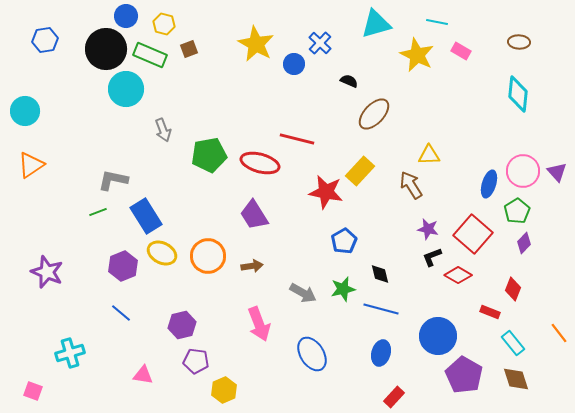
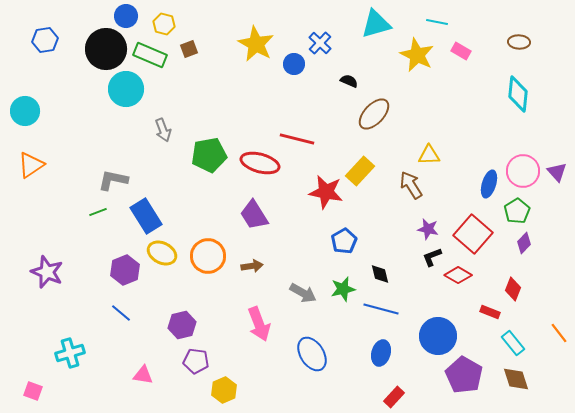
purple hexagon at (123, 266): moved 2 px right, 4 px down
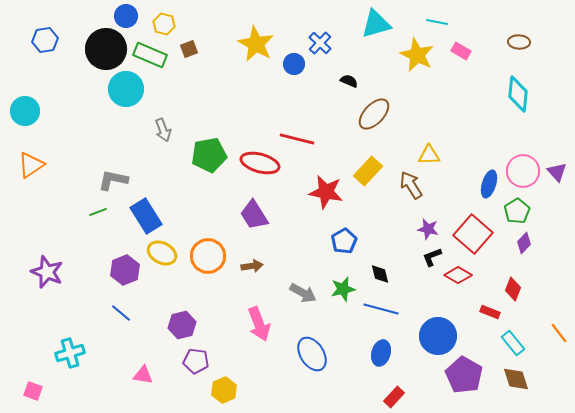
yellow rectangle at (360, 171): moved 8 px right
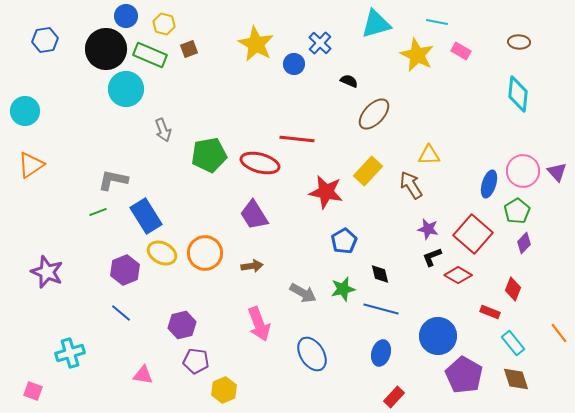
red line at (297, 139): rotated 8 degrees counterclockwise
orange circle at (208, 256): moved 3 px left, 3 px up
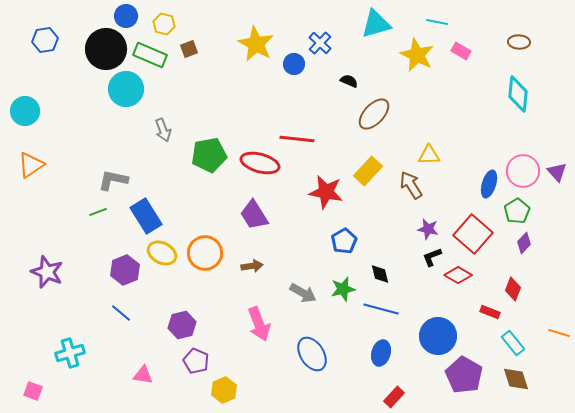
orange line at (559, 333): rotated 35 degrees counterclockwise
purple pentagon at (196, 361): rotated 15 degrees clockwise
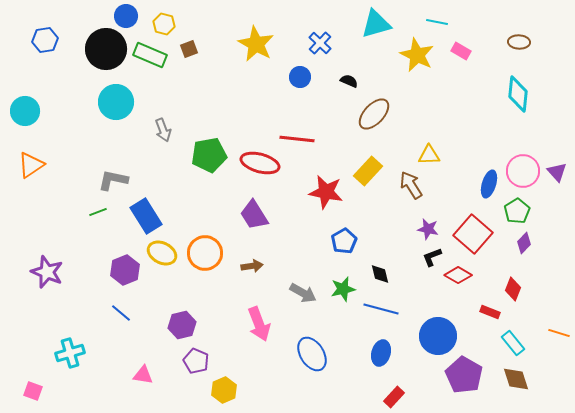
blue circle at (294, 64): moved 6 px right, 13 px down
cyan circle at (126, 89): moved 10 px left, 13 px down
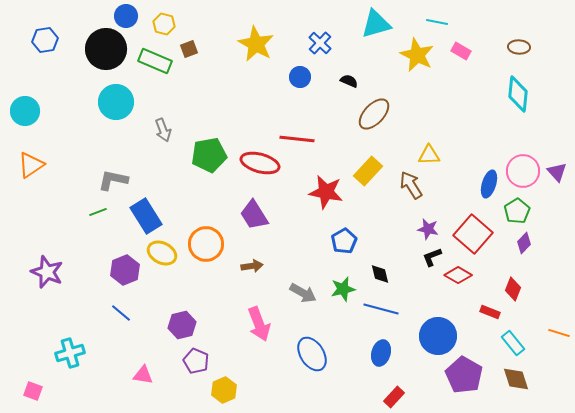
brown ellipse at (519, 42): moved 5 px down
green rectangle at (150, 55): moved 5 px right, 6 px down
orange circle at (205, 253): moved 1 px right, 9 px up
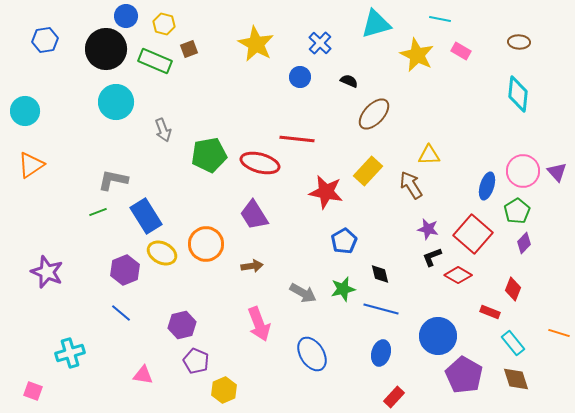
cyan line at (437, 22): moved 3 px right, 3 px up
brown ellipse at (519, 47): moved 5 px up
blue ellipse at (489, 184): moved 2 px left, 2 px down
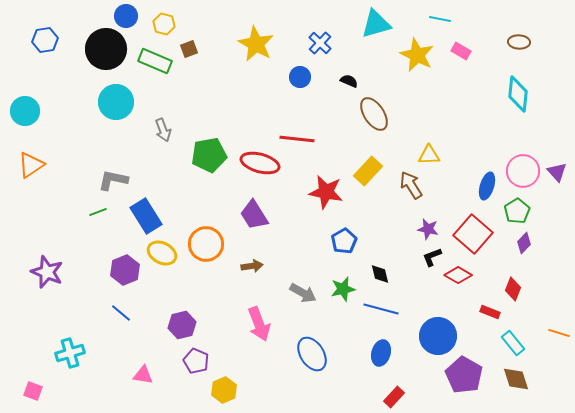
brown ellipse at (374, 114): rotated 76 degrees counterclockwise
